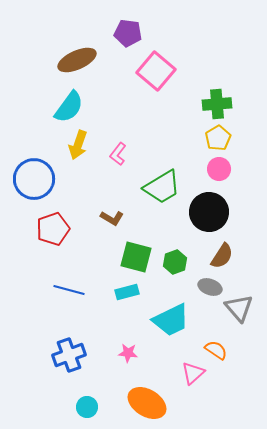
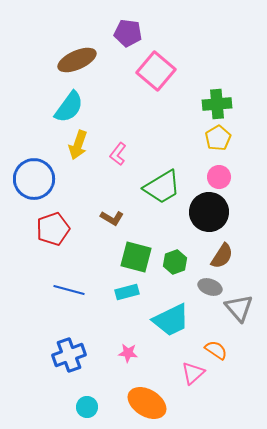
pink circle: moved 8 px down
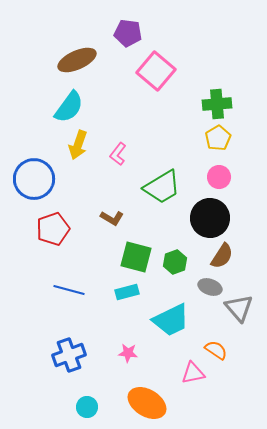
black circle: moved 1 px right, 6 px down
pink triangle: rotated 30 degrees clockwise
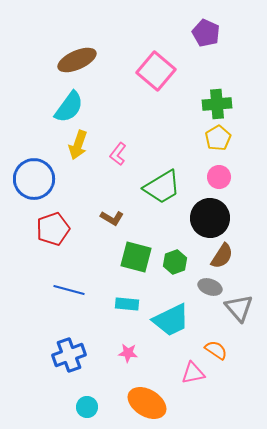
purple pentagon: moved 78 px right; rotated 16 degrees clockwise
cyan rectangle: moved 12 px down; rotated 20 degrees clockwise
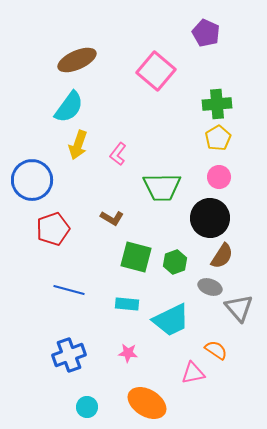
blue circle: moved 2 px left, 1 px down
green trapezoid: rotated 30 degrees clockwise
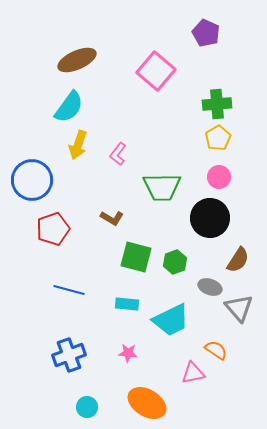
brown semicircle: moved 16 px right, 4 px down
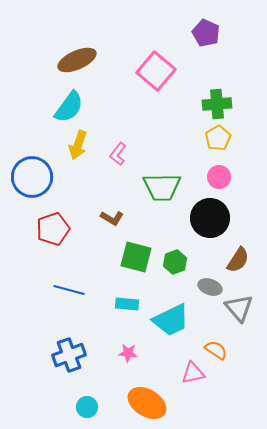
blue circle: moved 3 px up
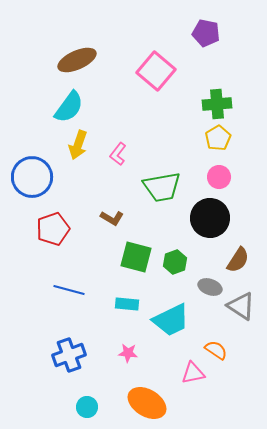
purple pentagon: rotated 12 degrees counterclockwise
green trapezoid: rotated 9 degrees counterclockwise
gray triangle: moved 2 px right, 2 px up; rotated 16 degrees counterclockwise
